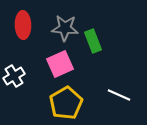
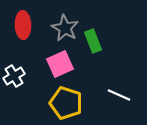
gray star: rotated 24 degrees clockwise
yellow pentagon: rotated 24 degrees counterclockwise
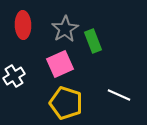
gray star: moved 1 px down; rotated 12 degrees clockwise
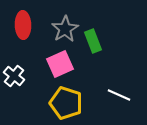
white cross: rotated 20 degrees counterclockwise
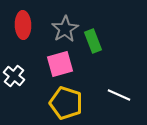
pink square: rotated 8 degrees clockwise
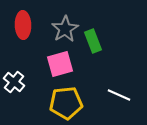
white cross: moved 6 px down
yellow pentagon: rotated 24 degrees counterclockwise
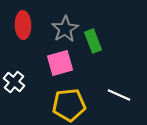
pink square: moved 1 px up
yellow pentagon: moved 3 px right, 2 px down
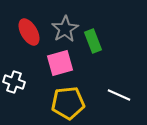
red ellipse: moved 6 px right, 7 px down; rotated 28 degrees counterclockwise
white cross: rotated 20 degrees counterclockwise
yellow pentagon: moved 1 px left, 2 px up
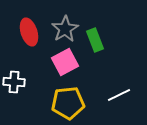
red ellipse: rotated 12 degrees clockwise
green rectangle: moved 2 px right, 1 px up
pink square: moved 5 px right, 1 px up; rotated 12 degrees counterclockwise
white cross: rotated 15 degrees counterclockwise
white line: rotated 50 degrees counterclockwise
